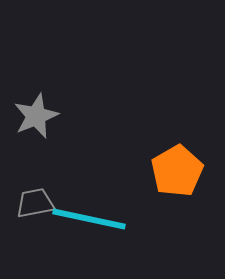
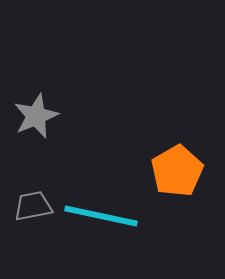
gray trapezoid: moved 2 px left, 3 px down
cyan line: moved 12 px right, 3 px up
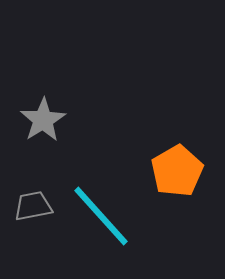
gray star: moved 7 px right, 4 px down; rotated 9 degrees counterclockwise
cyan line: rotated 36 degrees clockwise
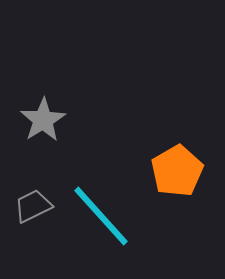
gray trapezoid: rotated 15 degrees counterclockwise
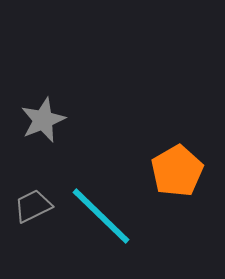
gray star: rotated 9 degrees clockwise
cyan line: rotated 4 degrees counterclockwise
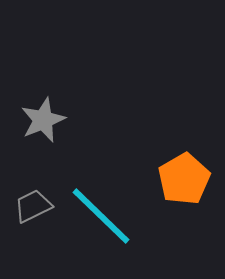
orange pentagon: moved 7 px right, 8 px down
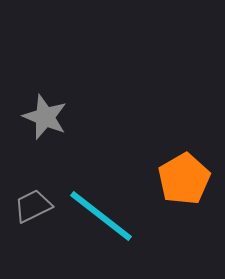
gray star: moved 2 px right, 3 px up; rotated 27 degrees counterclockwise
cyan line: rotated 6 degrees counterclockwise
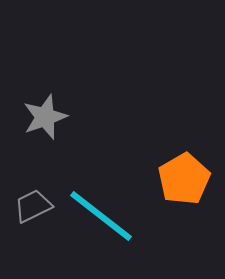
gray star: rotated 30 degrees clockwise
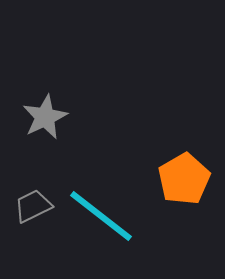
gray star: rotated 6 degrees counterclockwise
